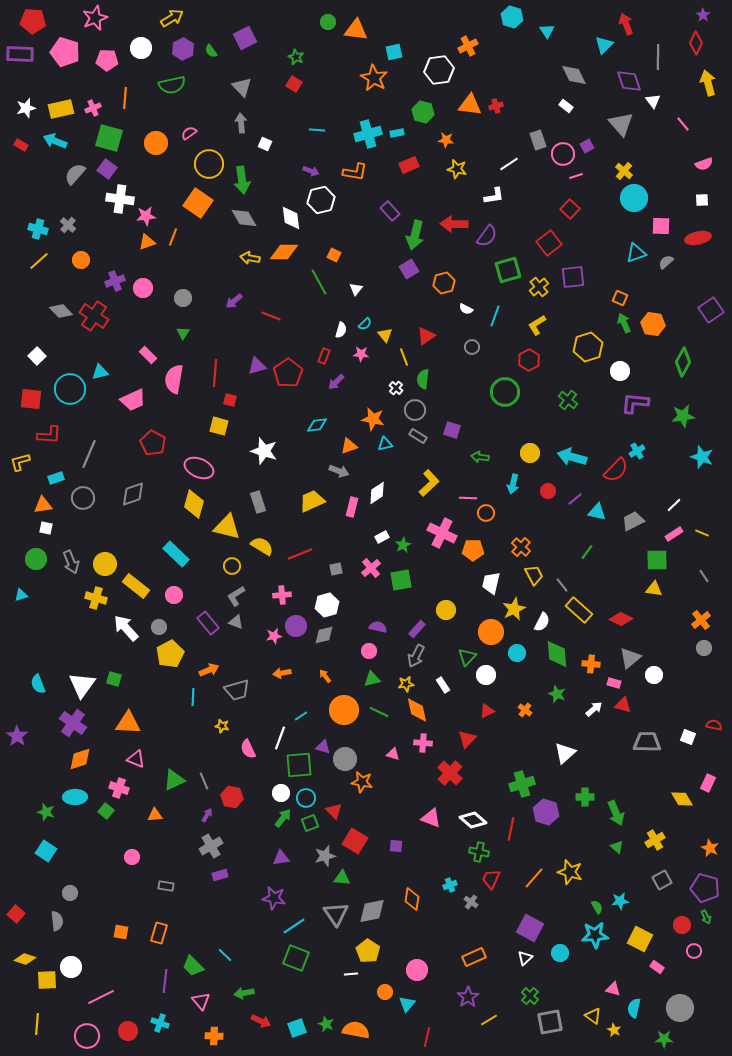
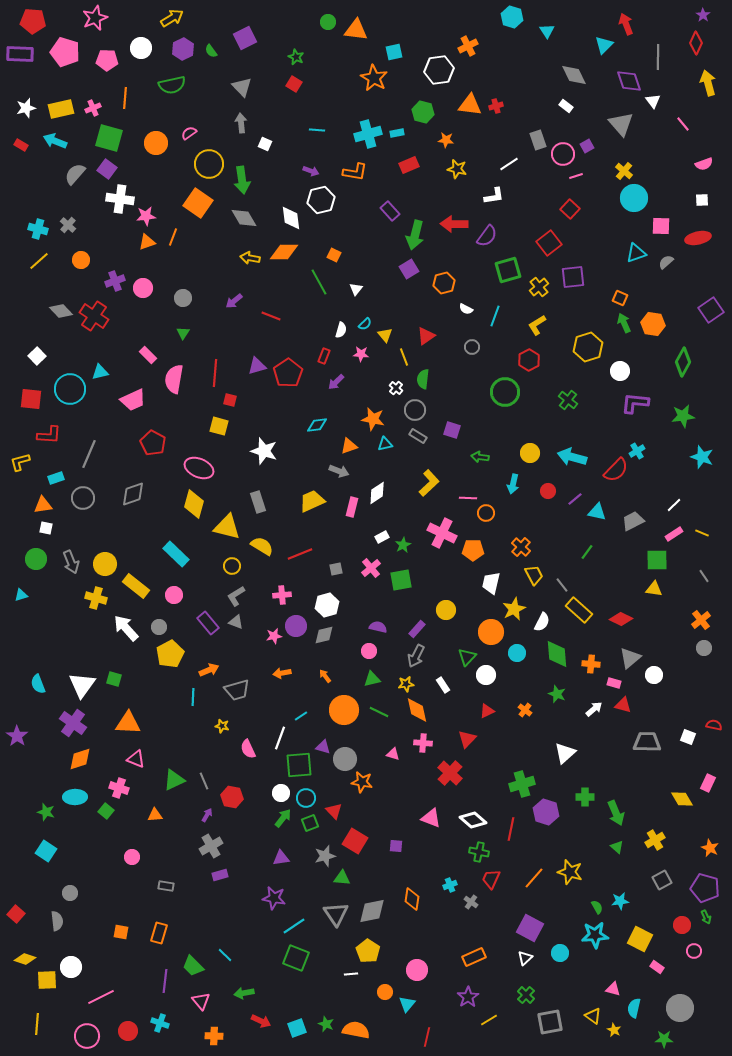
green cross at (530, 996): moved 4 px left, 1 px up
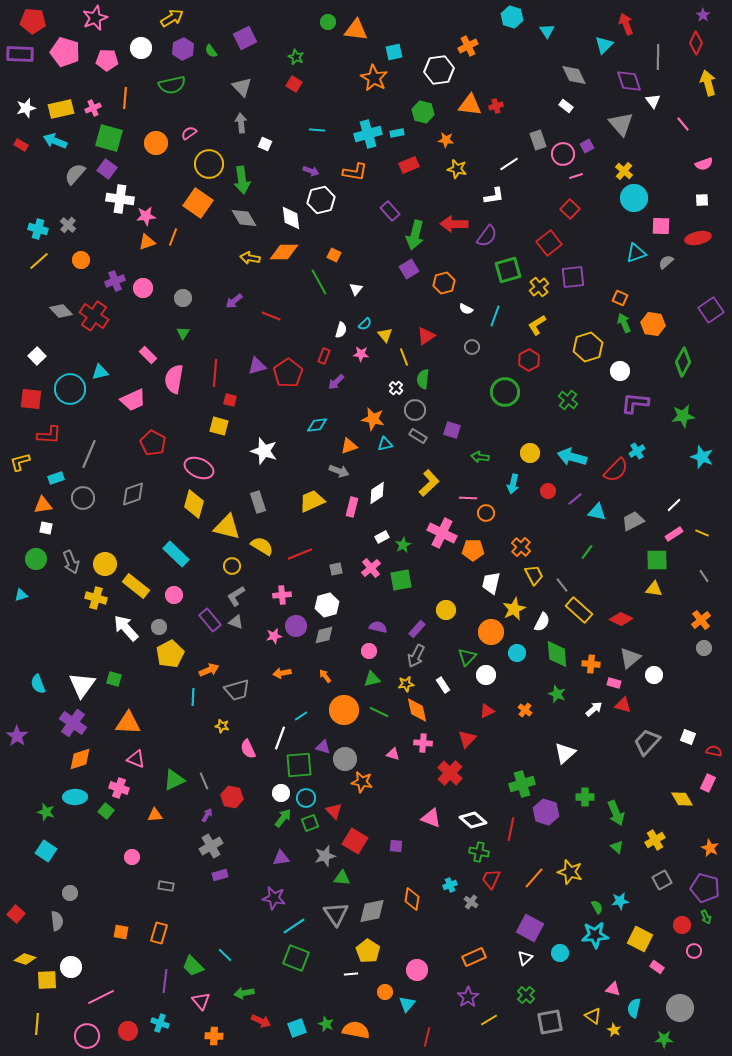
purple rectangle at (208, 623): moved 2 px right, 3 px up
red semicircle at (714, 725): moved 26 px down
gray trapezoid at (647, 742): rotated 48 degrees counterclockwise
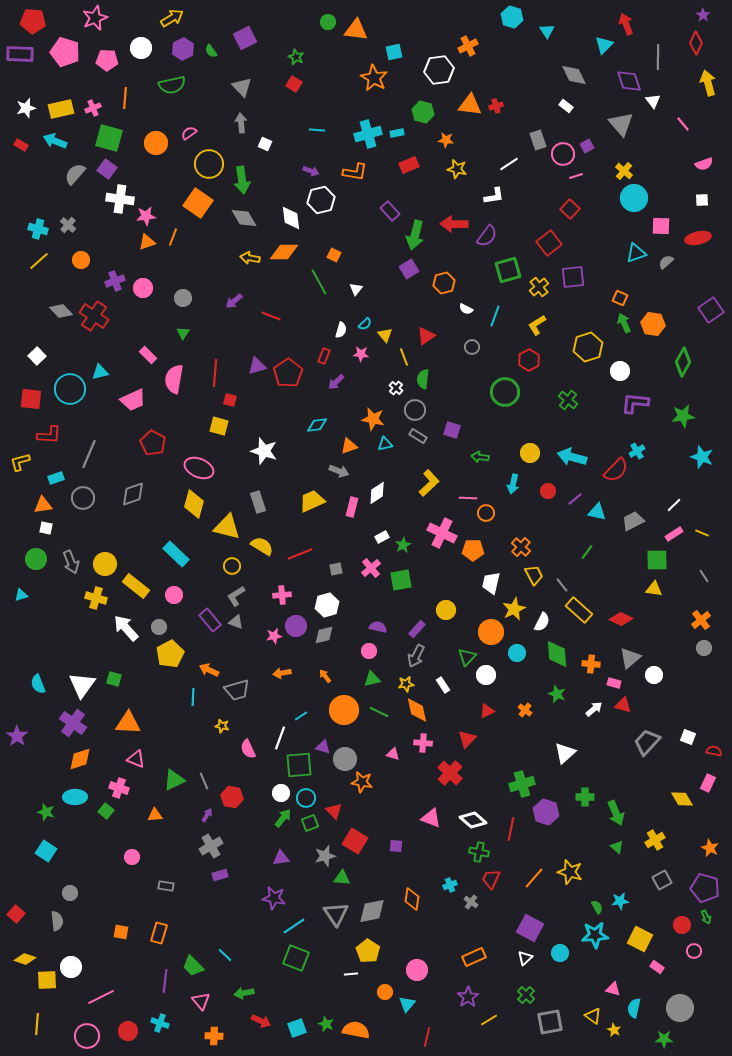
orange arrow at (209, 670): rotated 132 degrees counterclockwise
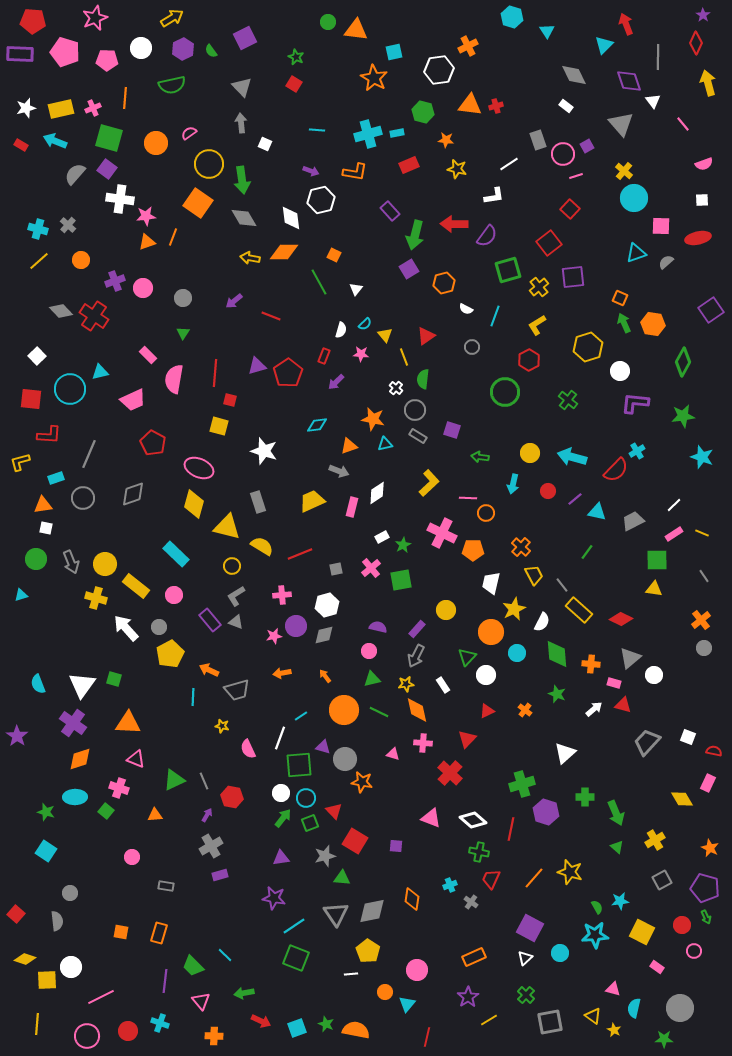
yellow square at (640, 939): moved 2 px right, 7 px up
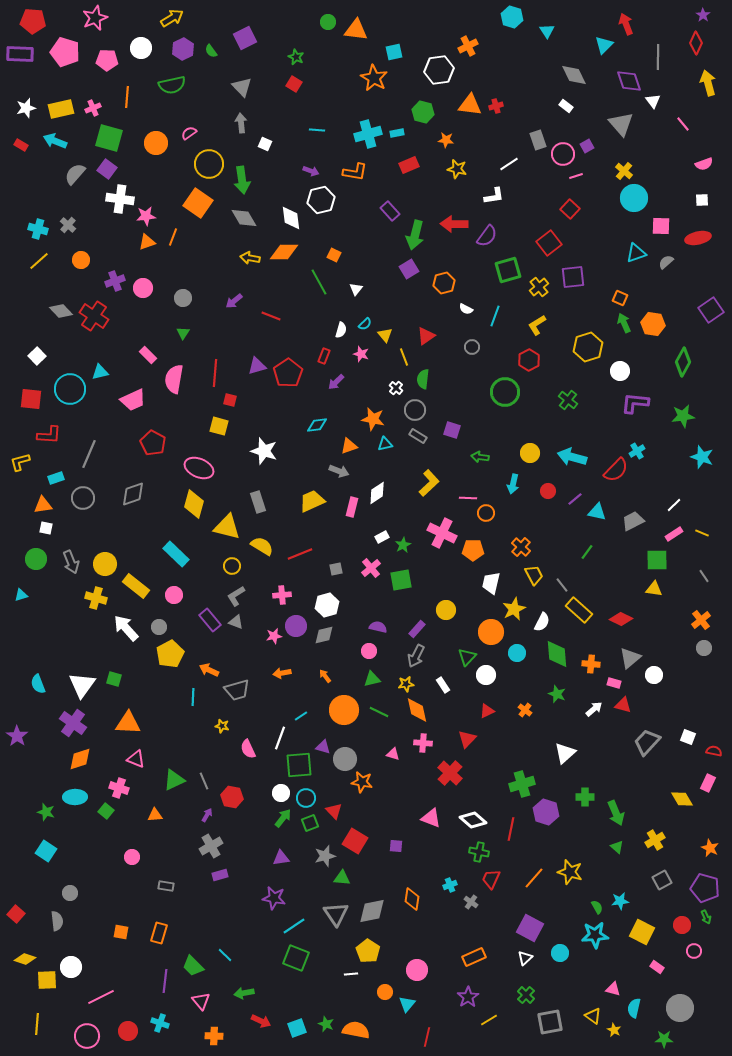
orange line at (125, 98): moved 2 px right, 1 px up
pink star at (361, 354): rotated 14 degrees clockwise
